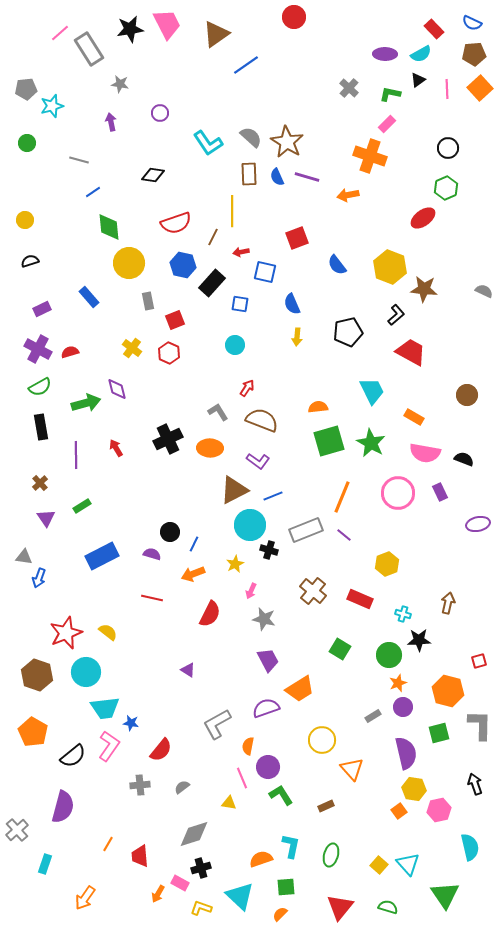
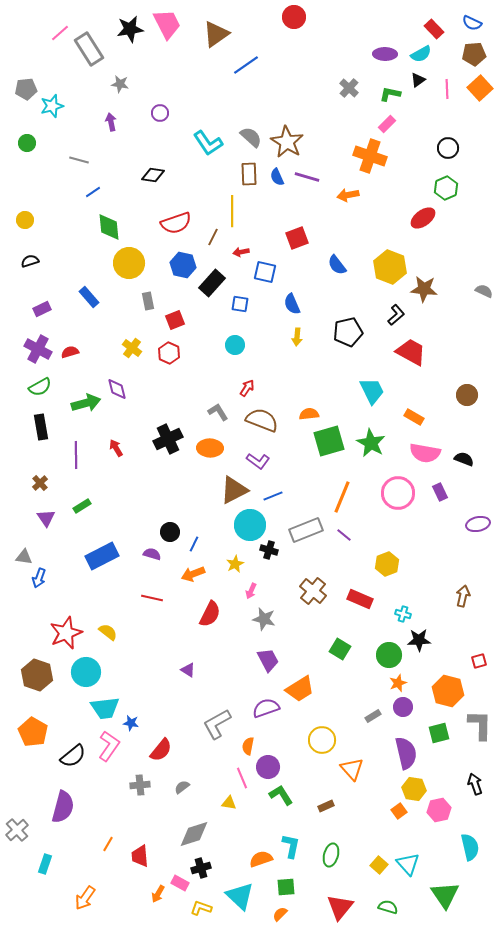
orange semicircle at (318, 407): moved 9 px left, 7 px down
brown arrow at (448, 603): moved 15 px right, 7 px up
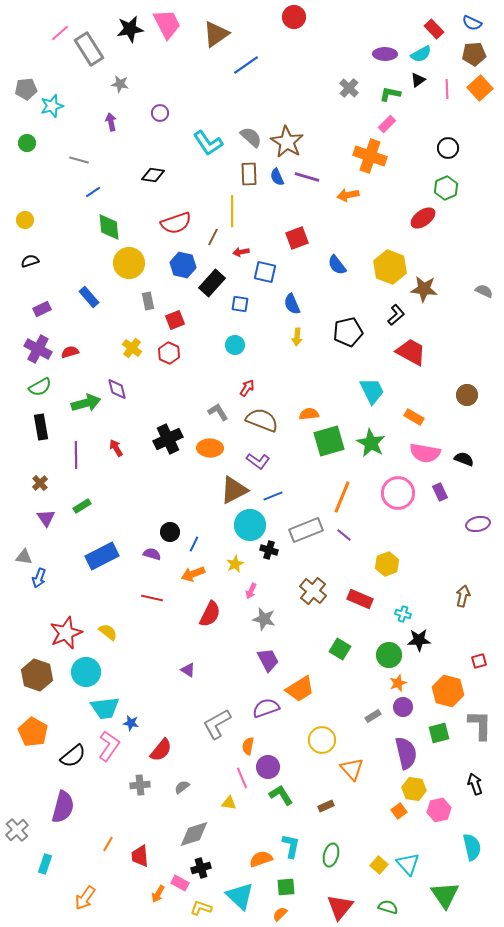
cyan semicircle at (470, 847): moved 2 px right
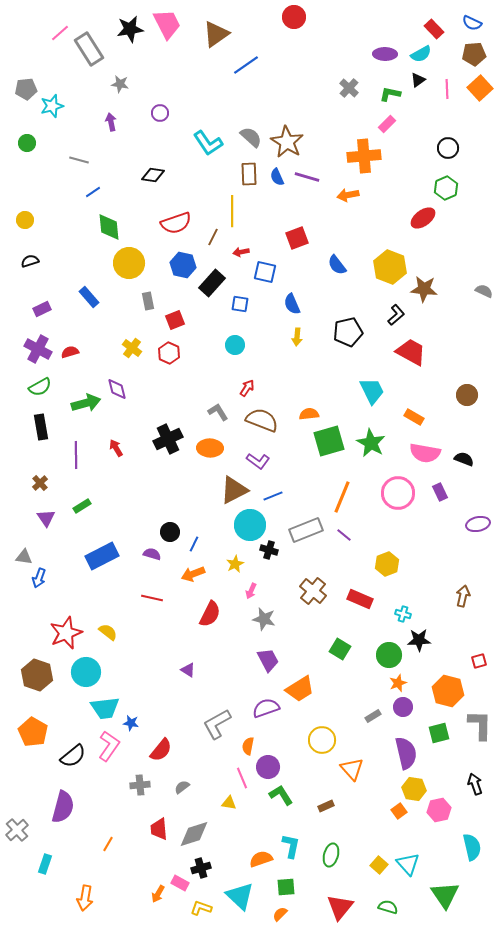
orange cross at (370, 156): moved 6 px left; rotated 24 degrees counterclockwise
red trapezoid at (140, 856): moved 19 px right, 27 px up
orange arrow at (85, 898): rotated 25 degrees counterclockwise
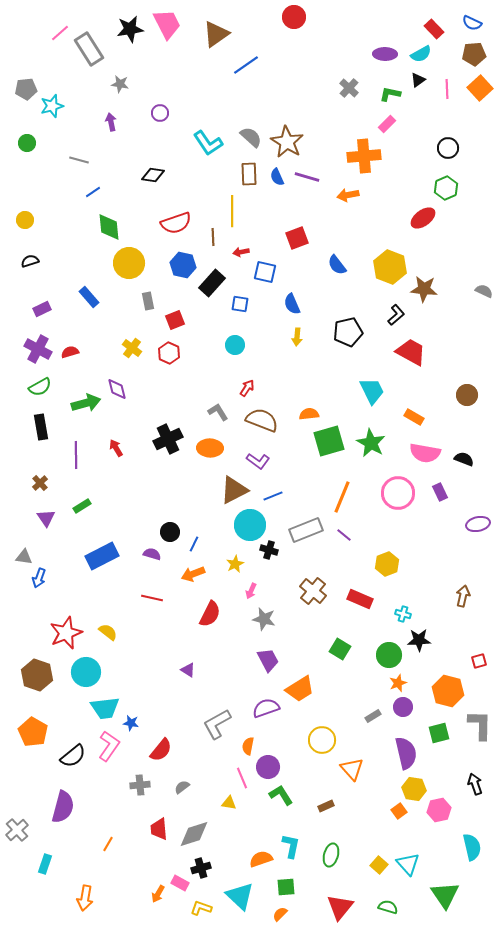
brown line at (213, 237): rotated 30 degrees counterclockwise
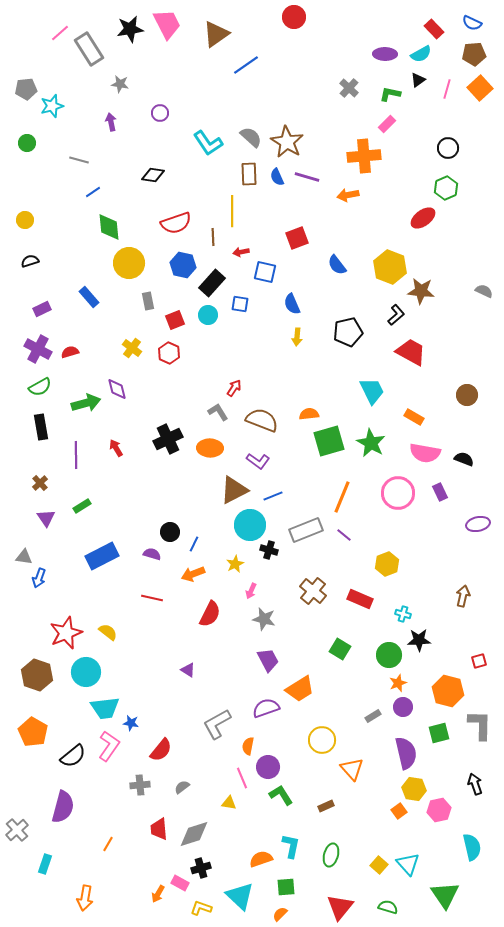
pink line at (447, 89): rotated 18 degrees clockwise
brown star at (424, 289): moved 3 px left, 2 px down
cyan circle at (235, 345): moved 27 px left, 30 px up
red arrow at (247, 388): moved 13 px left
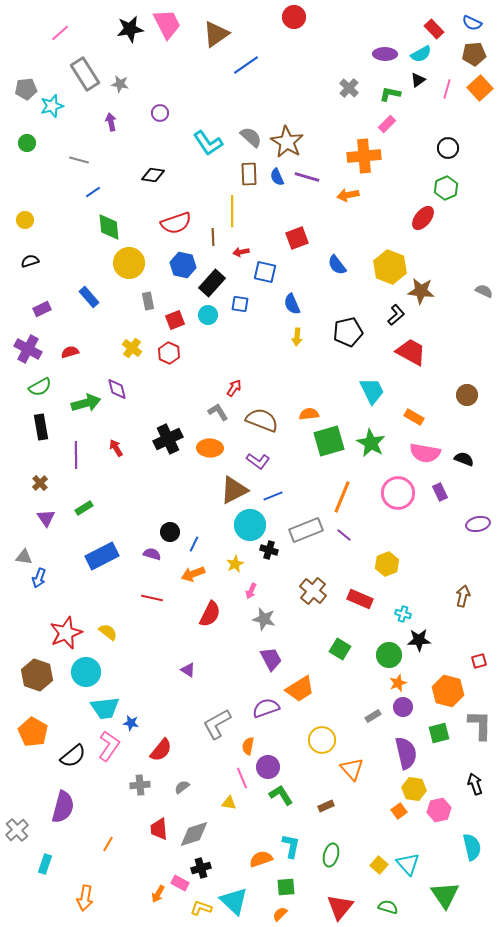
gray rectangle at (89, 49): moved 4 px left, 25 px down
red ellipse at (423, 218): rotated 15 degrees counterclockwise
purple cross at (38, 349): moved 10 px left
green rectangle at (82, 506): moved 2 px right, 2 px down
purple trapezoid at (268, 660): moved 3 px right, 1 px up
cyan triangle at (240, 896): moved 6 px left, 5 px down
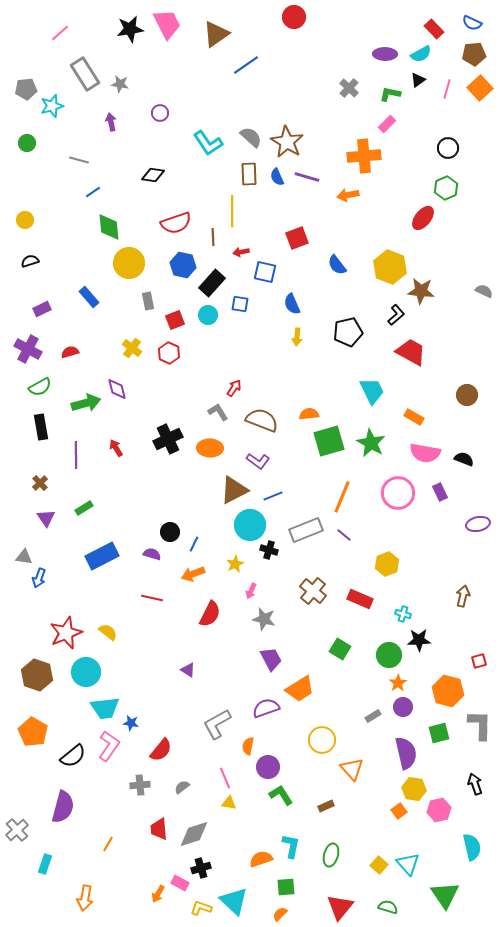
orange star at (398, 683): rotated 12 degrees counterclockwise
pink line at (242, 778): moved 17 px left
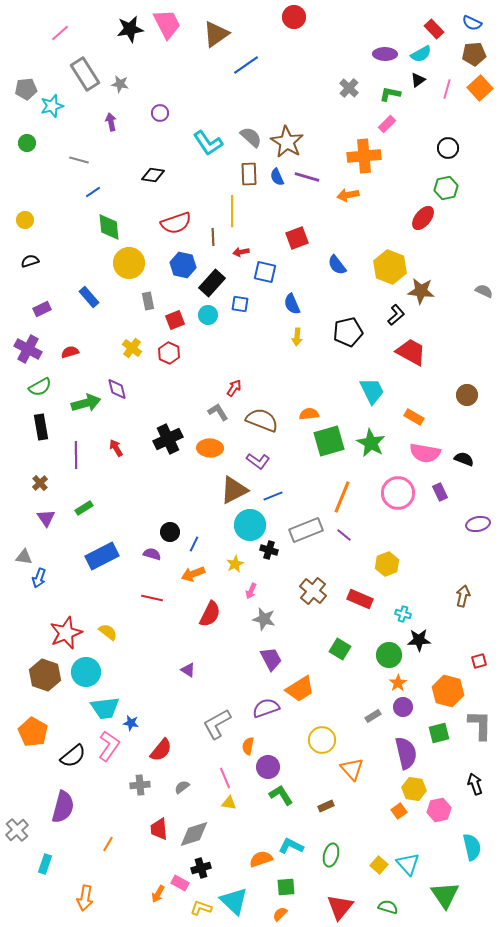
green hexagon at (446, 188): rotated 10 degrees clockwise
brown hexagon at (37, 675): moved 8 px right
cyan L-shape at (291, 846): rotated 75 degrees counterclockwise
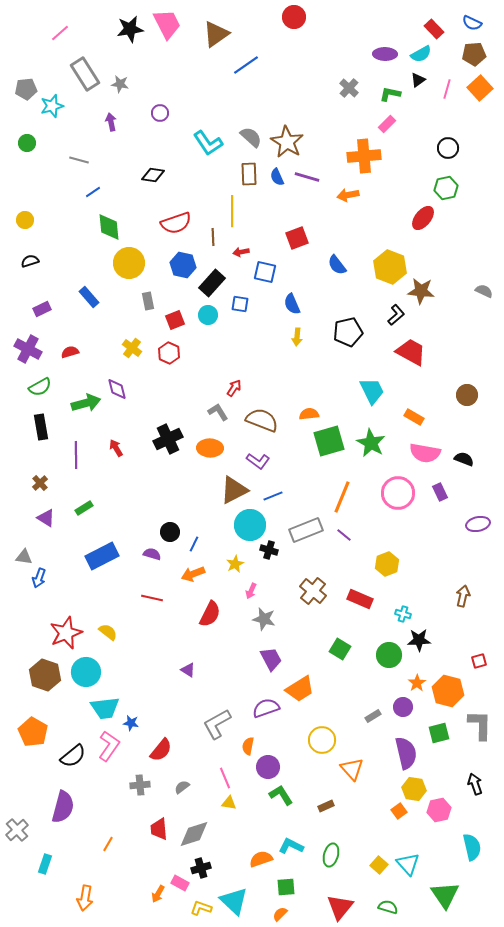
purple triangle at (46, 518): rotated 24 degrees counterclockwise
orange star at (398, 683): moved 19 px right
